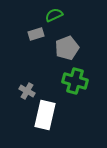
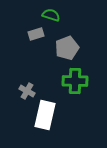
green semicircle: moved 3 px left; rotated 42 degrees clockwise
green cross: rotated 15 degrees counterclockwise
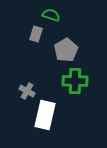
gray rectangle: rotated 56 degrees counterclockwise
gray pentagon: moved 1 px left, 2 px down; rotated 10 degrees counterclockwise
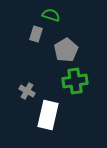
green cross: rotated 10 degrees counterclockwise
white rectangle: moved 3 px right
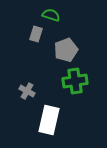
gray pentagon: rotated 10 degrees clockwise
white rectangle: moved 1 px right, 5 px down
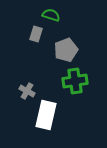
white rectangle: moved 3 px left, 5 px up
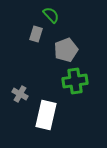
green semicircle: rotated 30 degrees clockwise
gray cross: moved 7 px left, 3 px down
